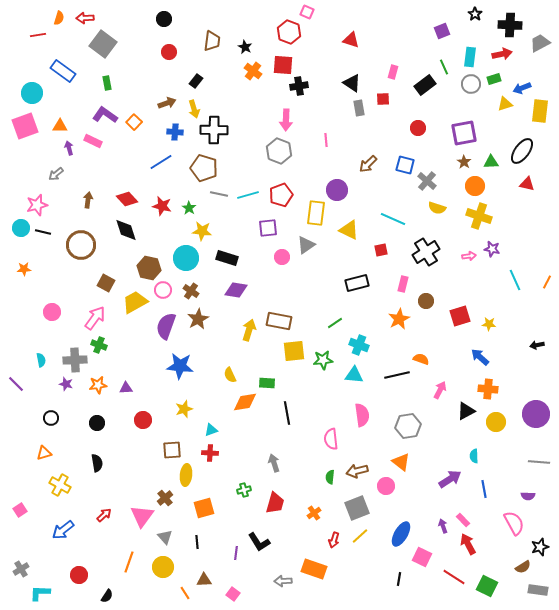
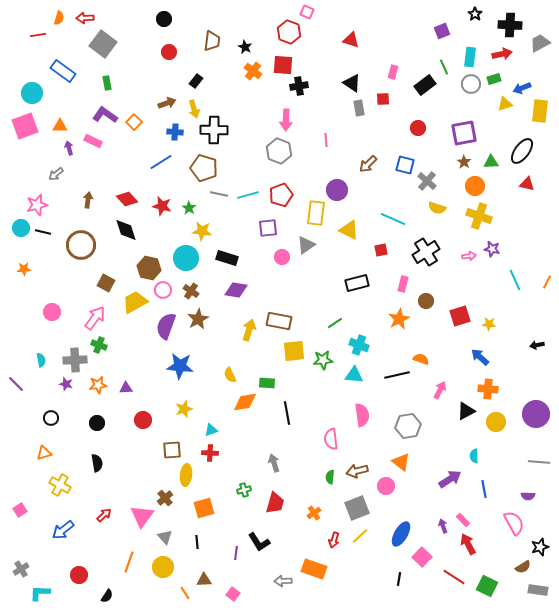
pink square at (422, 557): rotated 18 degrees clockwise
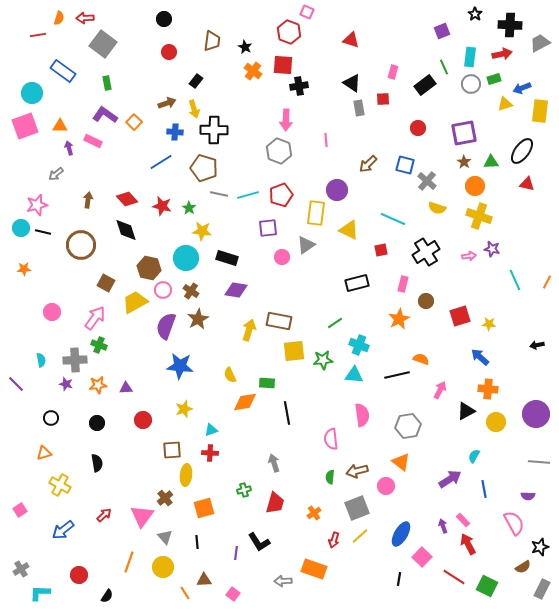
cyan semicircle at (474, 456): rotated 32 degrees clockwise
gray rectangle at (538, 590): moved 4 px right, 1 px up; rotated 72 degrees counterclockwise
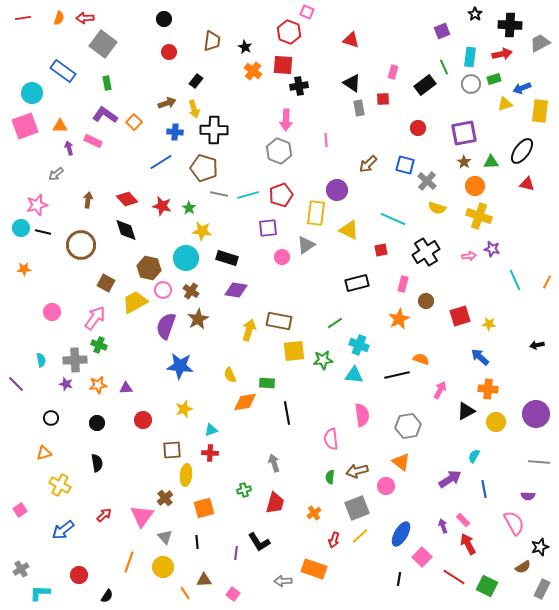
red line at (38, 35): moved 15 px left, 17 px up
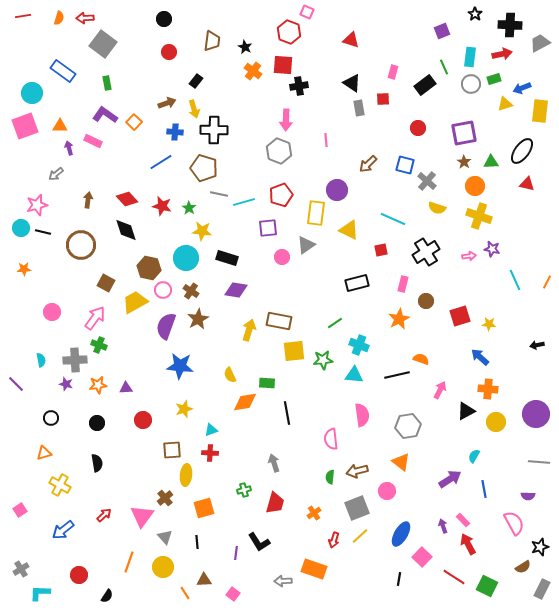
red line at (23, 18): moved 2 px up
cyan line at (248, 195): moved 4 px left, 7 px down
pink circle at (386, 486): moved 1 px right, 5 px down
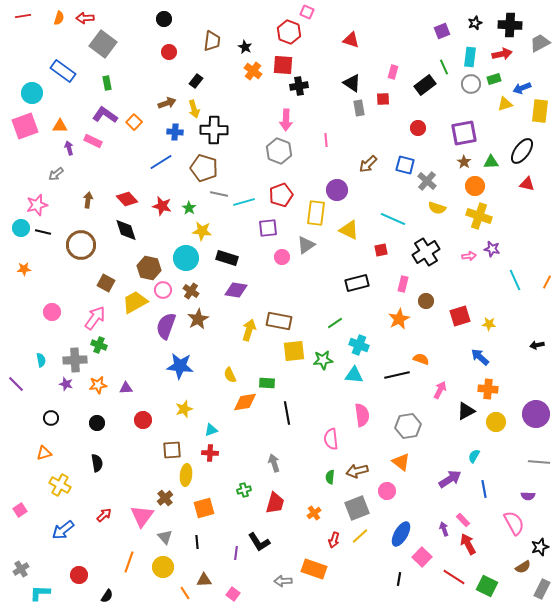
black star at (475, 14): moved 9 px down; rotated 16 degrees clockwise
purple arrow at (443, 526): moved 1 px right, 3 px down
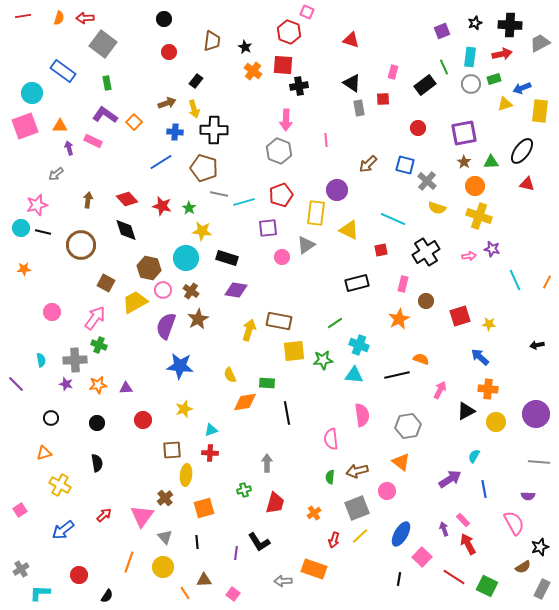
gray arrow at (274, 463): moved 7 px left; rotated 18 degrees clockwise
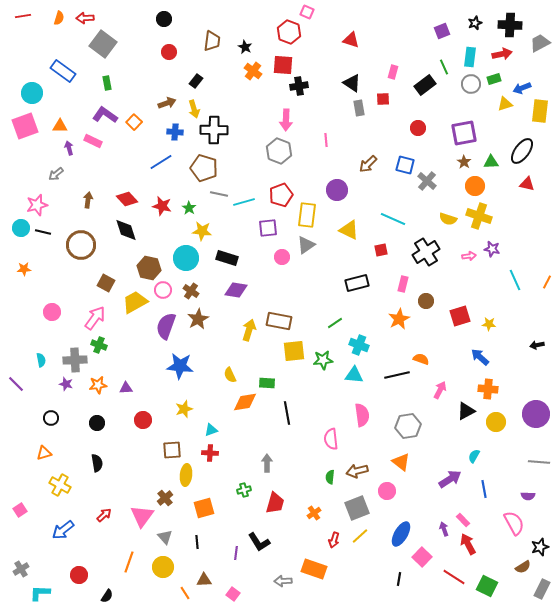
yellow semicircle at (437, 208): moved 11 px right, 11 px down
yellow rectangle at (316, 213): moved 9 px left, 2 px down
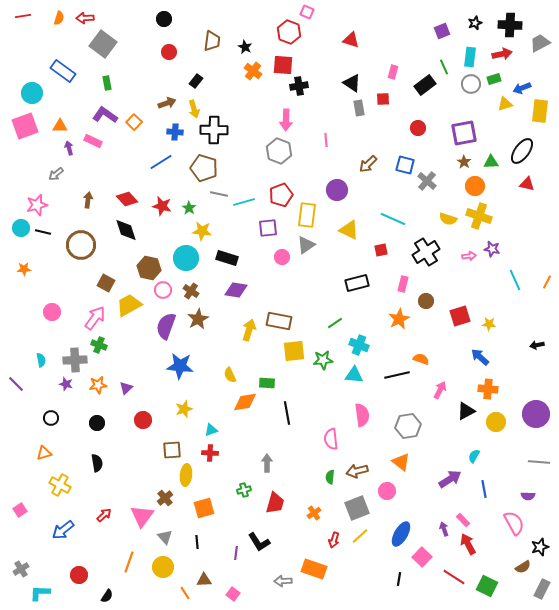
yellow trapezoid at (135, 302): moved 6 px left, 3 px down
purple triangle at (126, 388): rotated 40 degrees counterclockwise
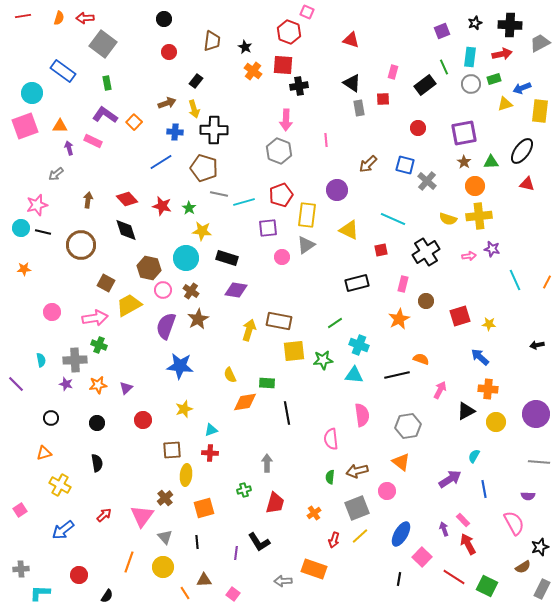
yellow cross at (479, 216): rotated 25 degrees counterclockwise
pink arrow at (95, 318): rotated 45 degrees clockwise
gray cross at (21, 569): rotated 28 degrees clockwise
